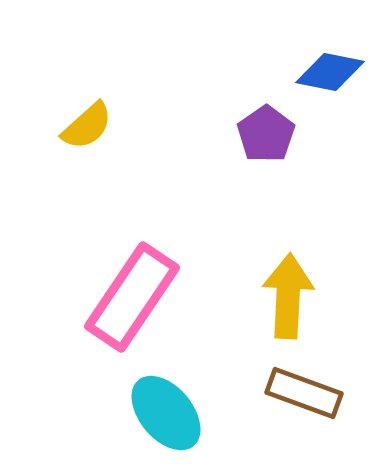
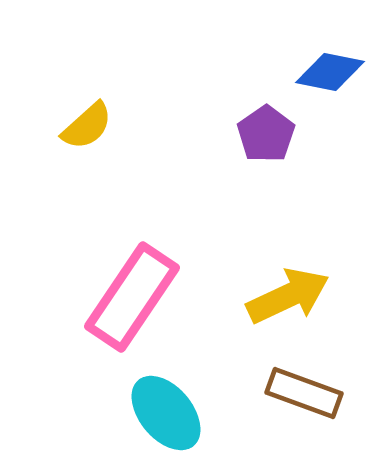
yellow arrow: rotated 62 degrees clockwise
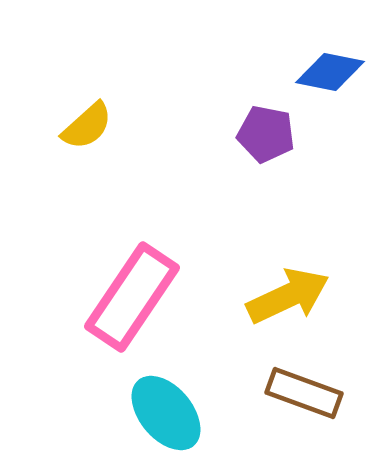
purple pentagon: rotated 26 degrees counterclockwise
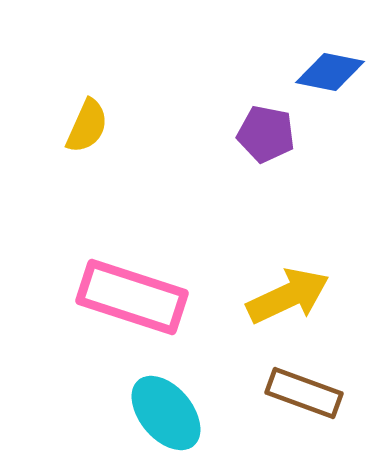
yellow semicircle: rotated 24 degrees counterclockwise
pink rectangle: rotated 74 degrees clockwise
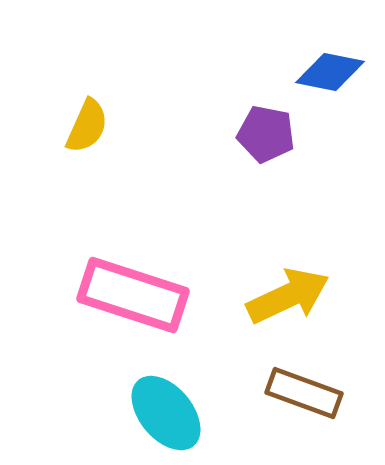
pink rectangle: moved 1 px right, 2 px up
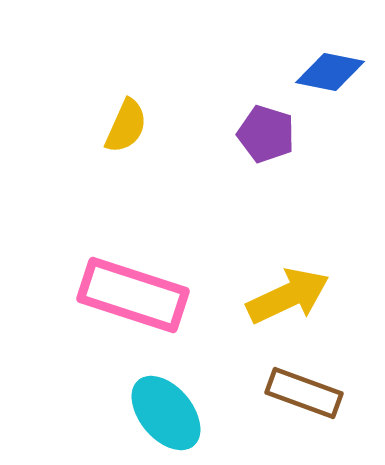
yellow semicircle: moved 39 px right
purple pentagon: rotated 6 degrees clockwise
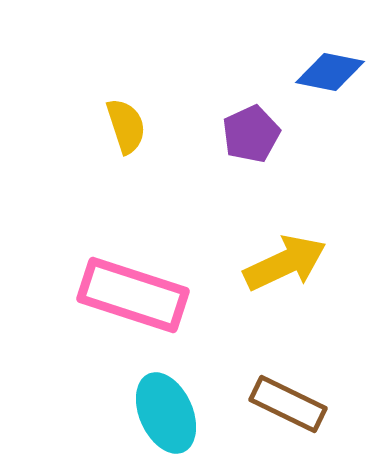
yellow semicircle: rotated 42 degrees counterclockwise
purple pentagon: moved 15 px left; rotated 30 degrees clockwise
yellow arrow: moved 3 px left, 33 px up
brown rectangle: moved 16 px left, 11 px down; rotated 6 degrees clockwise
cyan ellipse: rotated 16 degrees clockwise
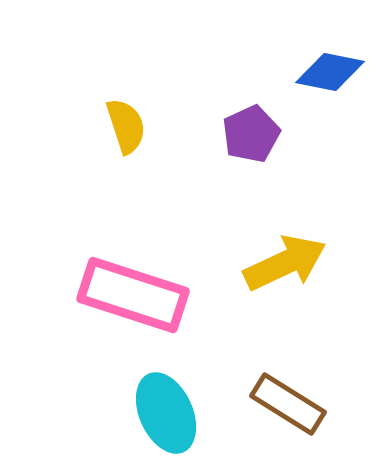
brown rectangle: rotated 6 degrees clockwise
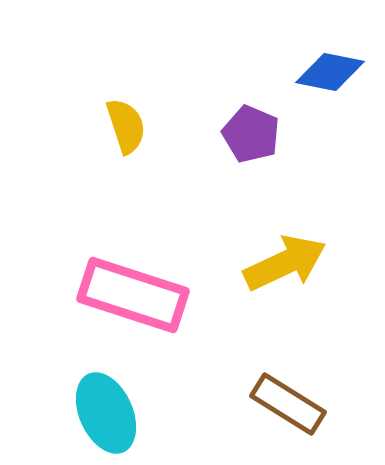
purple pentagon: rotated 24 degrees counterclockwise
cyan ellipse: moved 60 px left
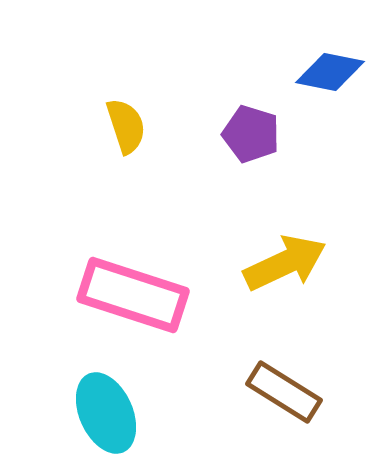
purple pentagon: rotated 6 degrees counterclockwise
brown rectangle: moved 4 px left, 12 px up
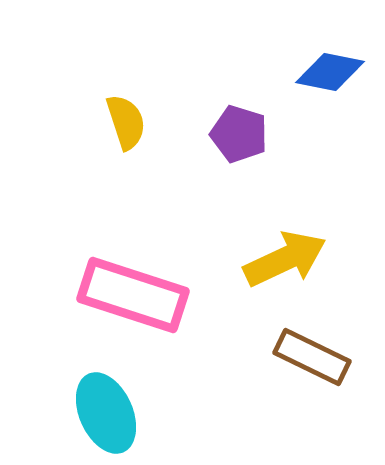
yellow semicircle: moved 4 px up
purple pentagon: moved 12 px left
yellow arrow: moved 4 px up
brown rectangle: moved 28 px right, 35 px up; rotated 6 degrees counterclockwise
